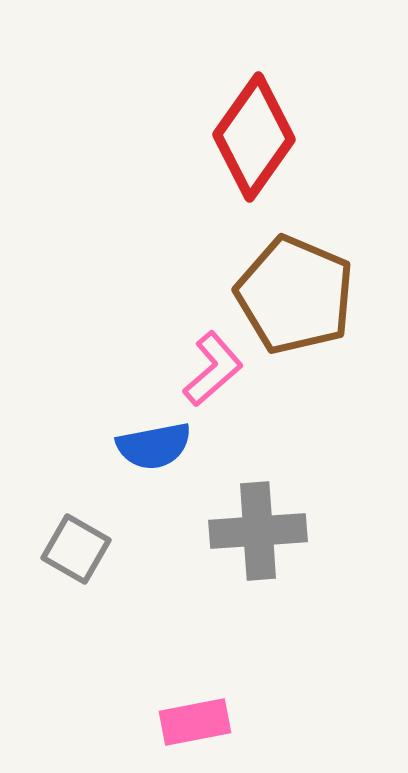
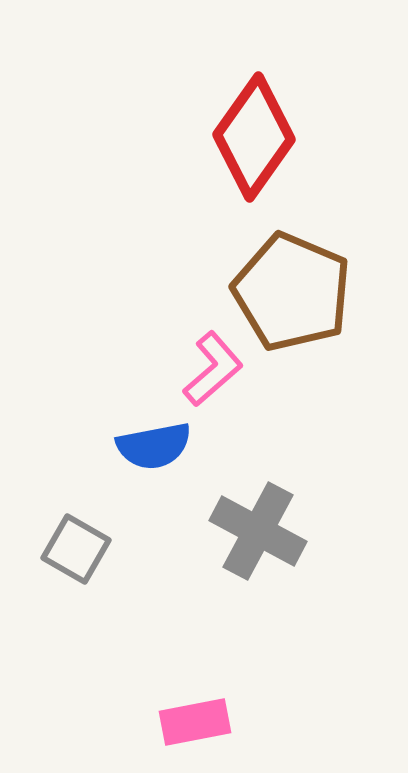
brown pentagon: moved 3 px left, 3 px up
gray cross: rotated 32 degrees clockwise
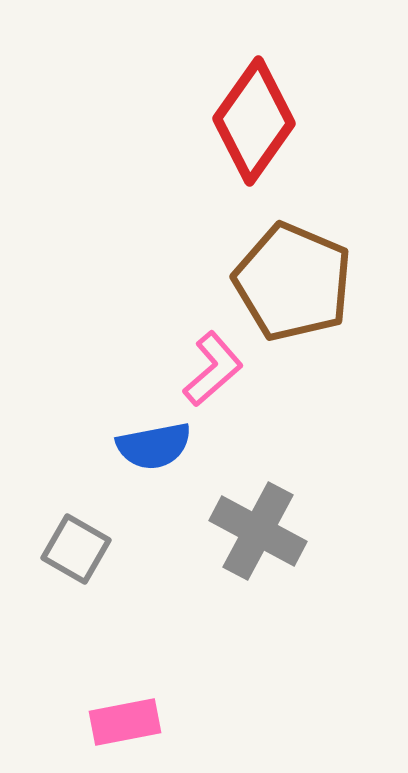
red diamond: moved 16 px up
brown pentagon: moved 1 px right, 10 px up
pink rectangle: moved 70 px left
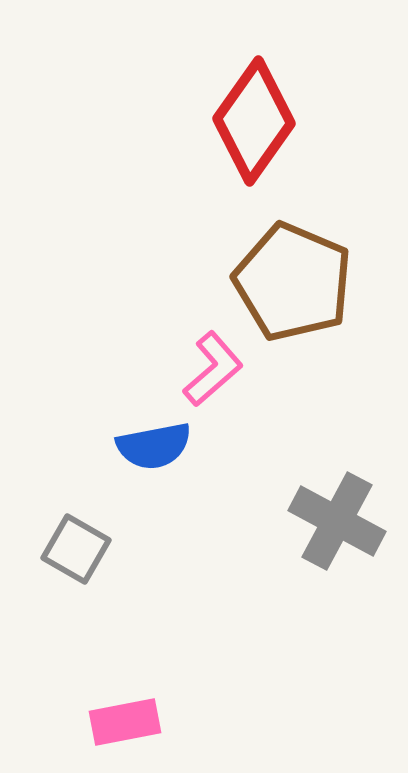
gray cross: moved 79 px right, 10 px up
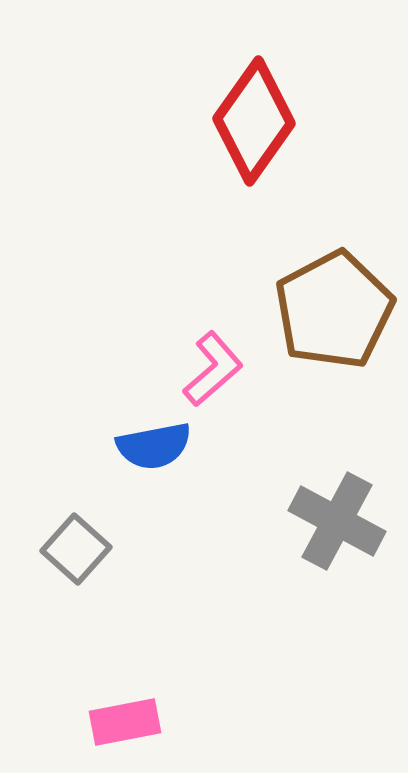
brown pentagon: moved 41 px right, 28 px down; rotated 21 degrees clockwise
gray square: rotated 12 degrees clockwise
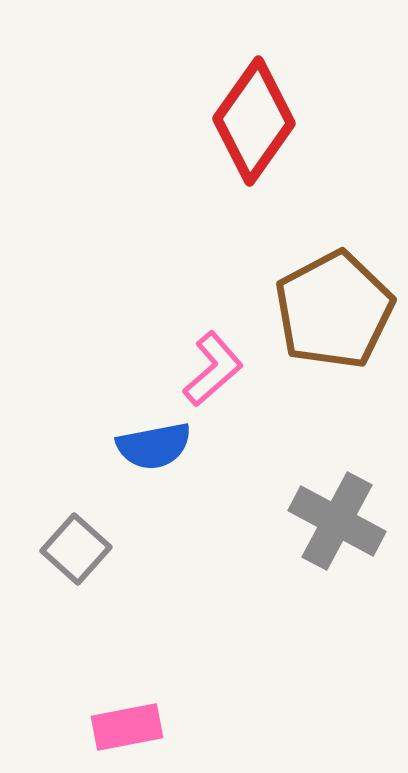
pink rectangle: moved 2 px right, 5 px down
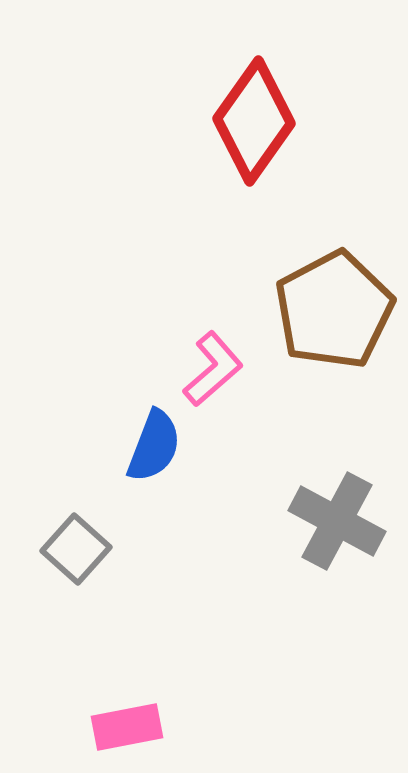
blue semicircle: rotated 58 degrees counterclockwise
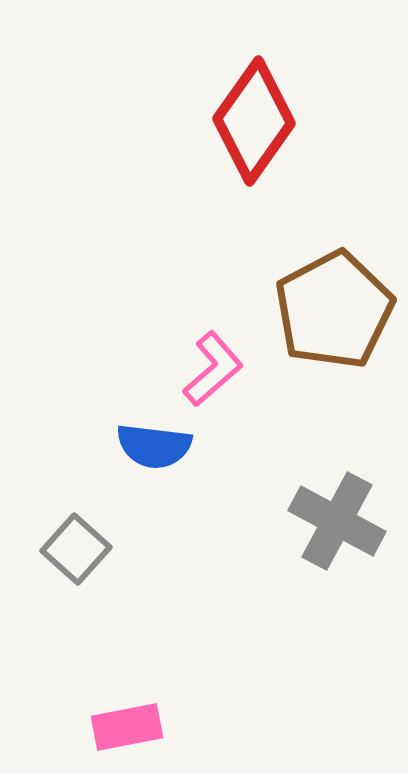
blue semicircle: rotated 76 degrees clockwise
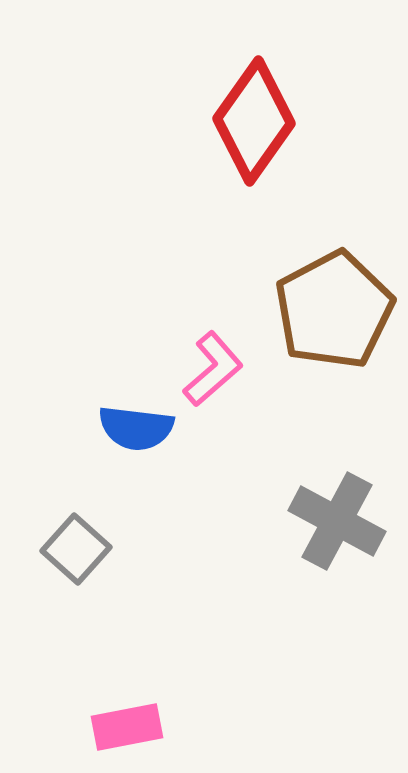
blue semicircle: moved 18 px left, 18 px up
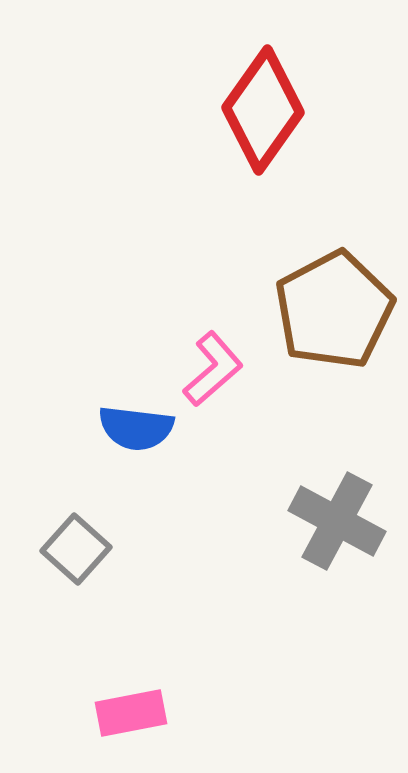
red diamond: moved 9 px right, 11 px up
pink rectangle: moved 4 px right, 14 px up
